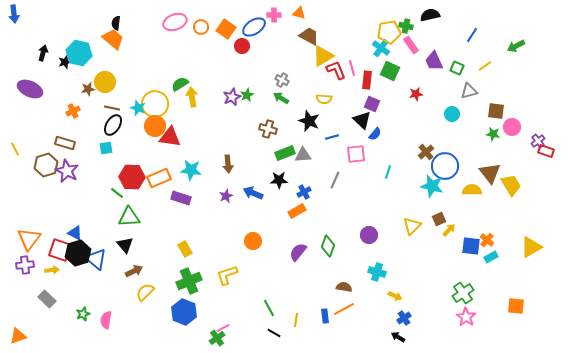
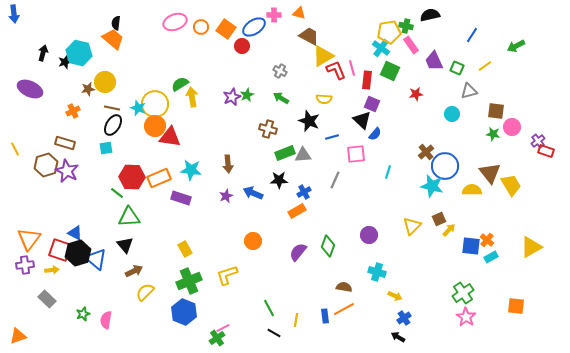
gray cross at (282, 80): moved 2 px left, 9 px up
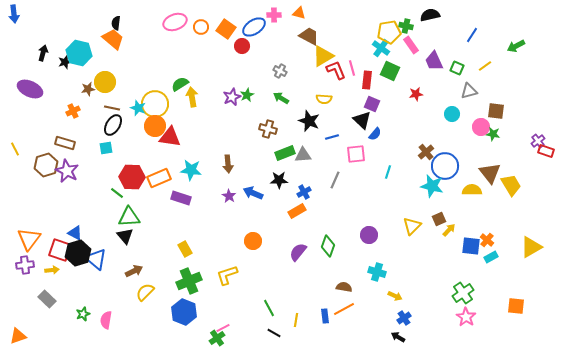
pink circle at (512, 127): moved 31 px left
purple star at (226, 196): moved 3 px right; rotated 16 degrees counterclockwise
black triangle at (125, 245): moved 9 px up
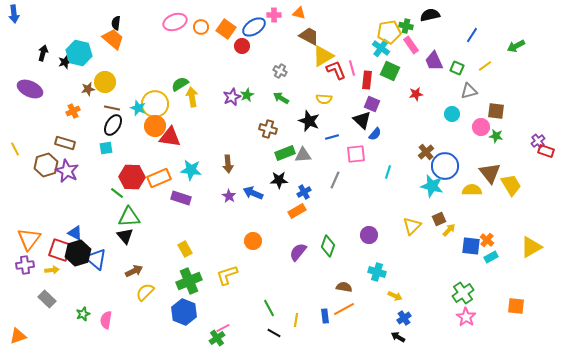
green star at (493, 134): moved 3 px right, 2 px down
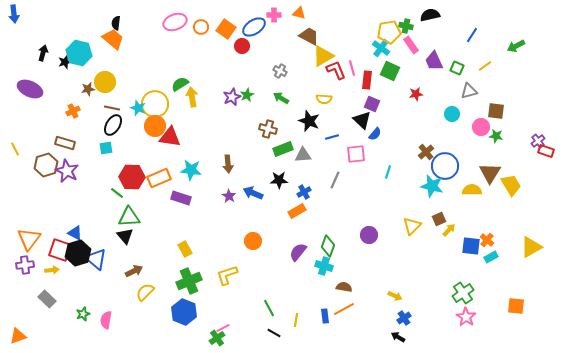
green rectangle at (285, 153): moved 2 px left, 4 px up
brown triangle at (490, 173): rotated 10 degrees clockwise
cyan cross at (377, 272): moved 53 px left, 6 px up
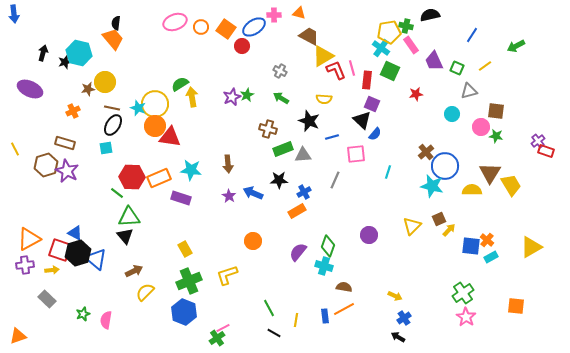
orange trapezoid at (113, 39): rotated 10 degrees clockwise
orange triangle at (29, 239): rotated 25 degrees clockwise
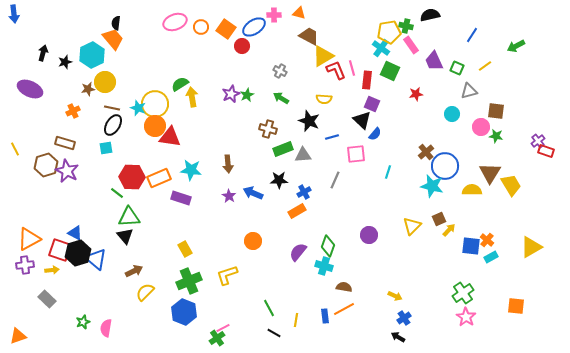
cyan hexagon at (79, 53): moved 13 px right, 2 px down; rotated 20 degrees clockwise
purple star at (232, 97): moved 1 px left, 3 px up
green star at (83, 314): moved 8 px down
pink semicircle at (106, 320): moved 8 px down
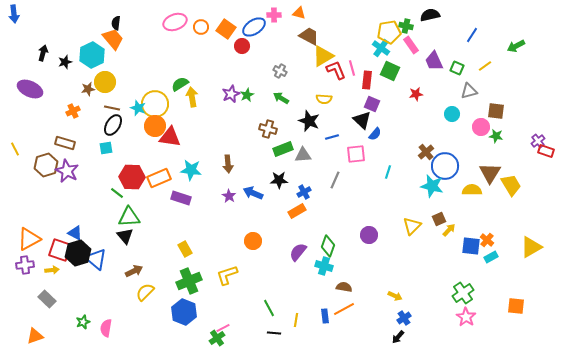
black line at (274, 333): rotated 24 degrees counterclockwise
orange triangle at (18, 336): moved 17 px right
black arrow at (398, 337): rotated 80 degrees counterclockwise
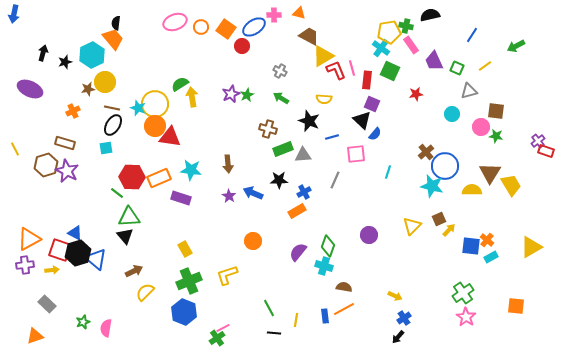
blue arrow at (14, 14): rotated 18 degrees clockwise
gray rectangle at (47, 299): moved 5 px down
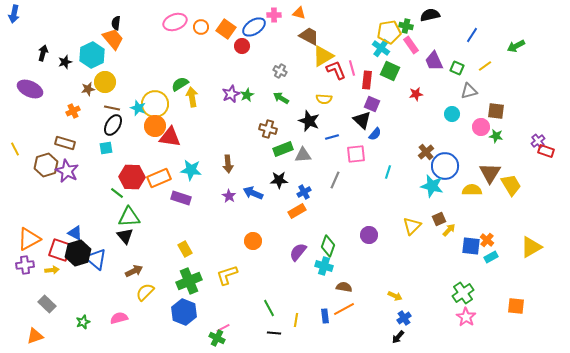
pink semicircle at (106, 328): moved 13 px right, 10 px up; rotated 66 degrees clockwise
green cross at (217, 338): rotated 28 degrees counterclockwise
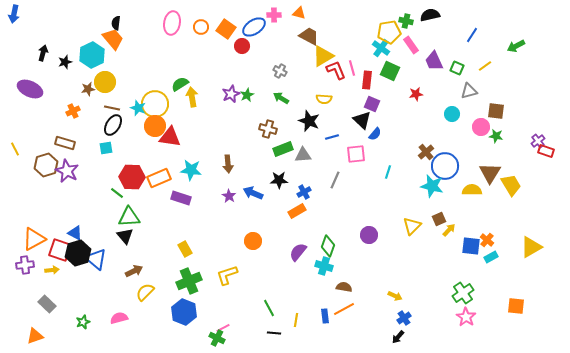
pink ellipse at (175, 22): moved 3 px left, 1 px down; rotated 60 degrees counterclockwise
green cross at (406, 26): moved 5 px up
orange triangle at (29, 239): moved 5 px right
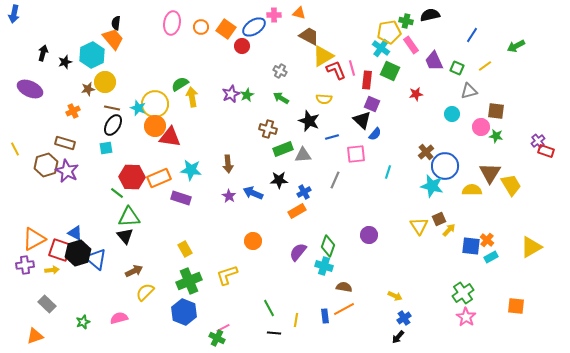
yellow triangle at (412, 226): moved 7 px right; rotated 18 degrees counterclockwise
